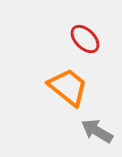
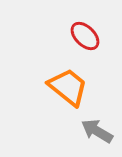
red ellipse: moved 3 px up
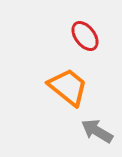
red ellipse: rotated 8 degrees clockwise
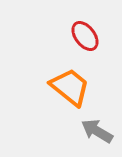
orange trapezoid: moved 2 px right
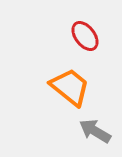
gray arrow: moved 2 px left
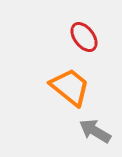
red ellipse: moved 1 px left, 1 px down
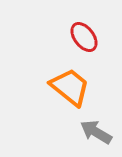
gray arrow: moved 1 px right, 1 px down
